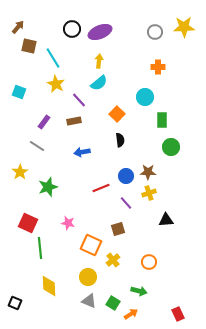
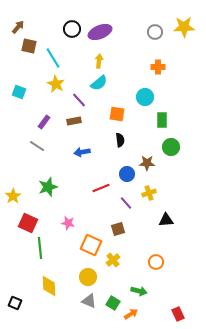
orange square at (117, 114): rotated 35 degrees counterclockwise
yellow star at (20, 172): moved 7 px left, 24 px down
brown star at (148, 172): moved 1 px left, 9 px up
blue circle at (126, 176): moved 1 px right, 2 px up
orange circle at (149, 262): moved 7 px right
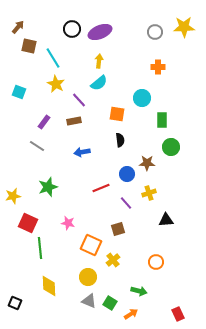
cyan circle at (145, 97): moved 3 px left, 1 px down
yellow star at (13, 196): rotated 21 degrees clockwise
green square at (113, 303): moved 3 px left
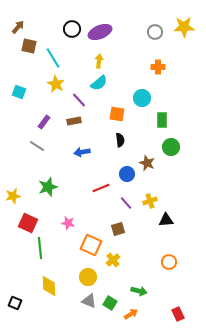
brown star at (147, 163): rotated 21 degrees clockwise
yellow cross at (149, 193): moved 1 px right, 8 px down
orange circle at (156, 262): moved 13 px right
